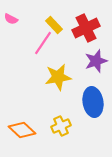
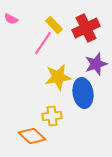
purple star: moved 3 px down
blue ellipse: moved 10 px left, 9 px up
yellow cross: moved 9 px left, 10 px up; rotated 18 degrees clockwise
orange diamond: moved 10 px right, 6 px down
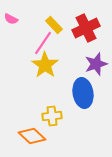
yellow star: moved 13 px left, 12 px up; rotated 28 degrees counterclockwise
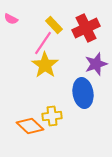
orange diamond: moved 2 px left, 10 px up
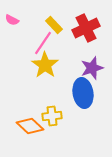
pink semicircle: moved 1 px right, 1 px down
purple star: moved 4 px left, 4 px down
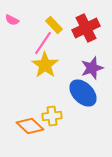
blue ellipse: rotated 36 degrees counterclockwise
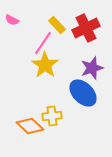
yellow rectangle: moved 3 px right
